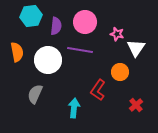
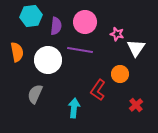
orange circle: moved 2 px down
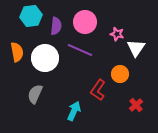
purple line: rotated 15 degrees clockwise
white circle: moved 3 px left, 2 px up
cyan arrow: moved 3 px down; rotated 18 degrees clockwise
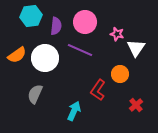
orange semicircle: moved 3 px down; rotated 66 degrees clockwise
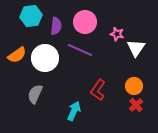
orange circle: moved 14 px right, 12 px down
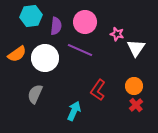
orange semicircle: moved 1 px up
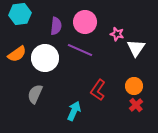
cyan hexagon: moved 11 px left, 2 px up
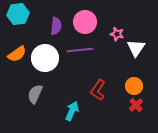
cyan hexagon: moved 2 px left
purple line: rotated 30 degrees counterclockwise
cyan arrow: moved 2 px left
